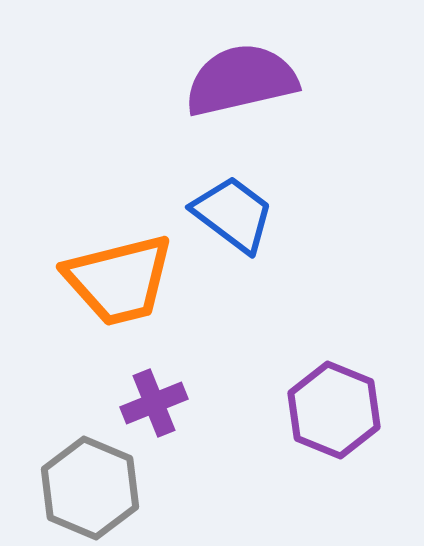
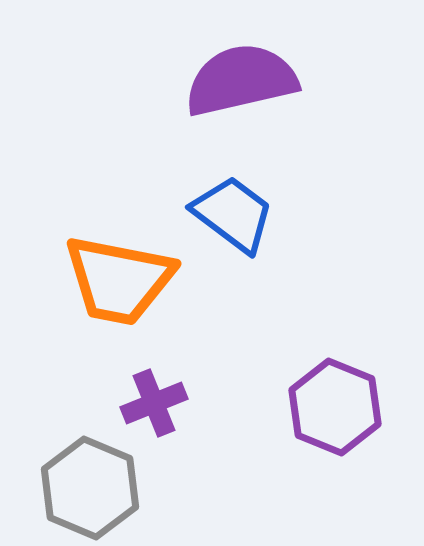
orange trapezoid: rotated 25 degrees clockwise
purple hexagon: moved 1 px right, 3 px up
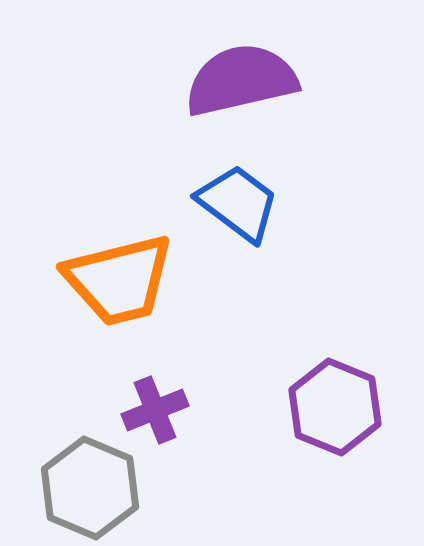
blue trapezoid: moved 5 px right, 11 px up
orange trapezoid: rotated 25 degrees counterclockwise
purple cross: moved 1 px right, 7 px down
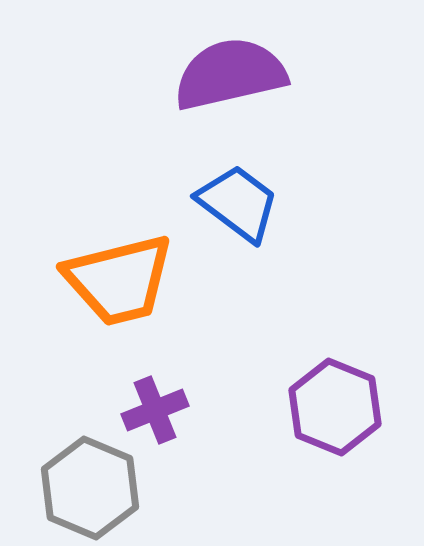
purple semicircle: moved 11 px left, 6 px up
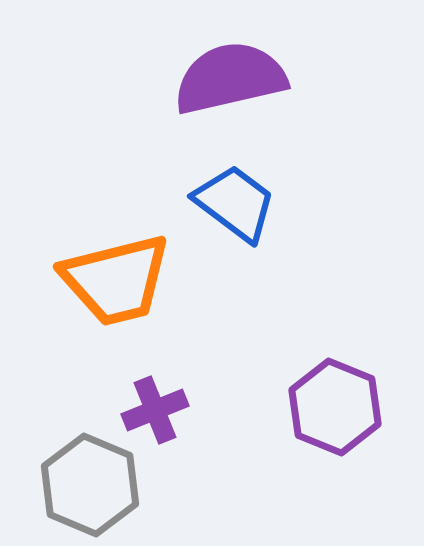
purple semicircle: moved 4 px down
blue trapezoid: moved 3 px left
orange trapezoid: moved 3 px left
gray hexagon: moved 3 px up
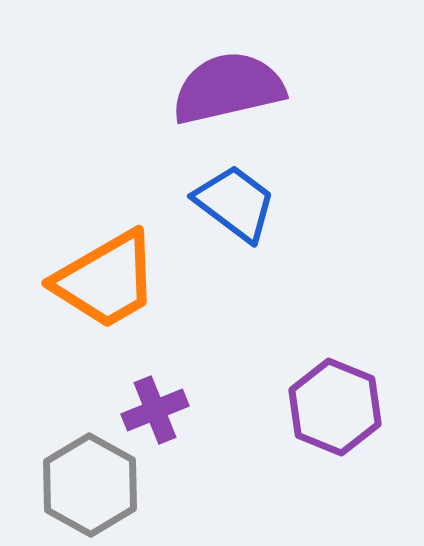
purple semicircle: moved 2 px left, 10 px down
orange trapezoid: moved 10 px left; rotated 16 degrees counterclockwise
gray hexagon: rotated 6 degrees clockwise
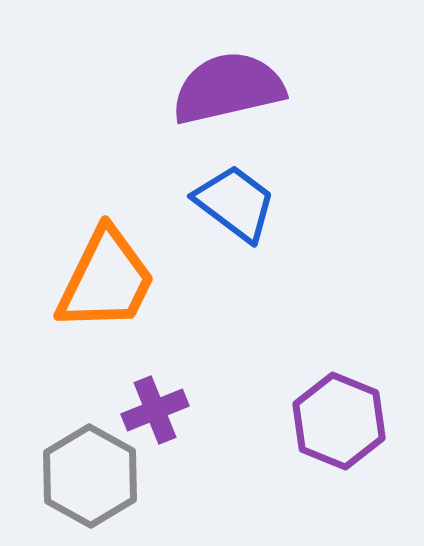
orange trapezoid: rotated 34 degrees counterclockwise
purple hexagon: moved 4 px right, 14 px down
gray hexagon: moved 9 px up
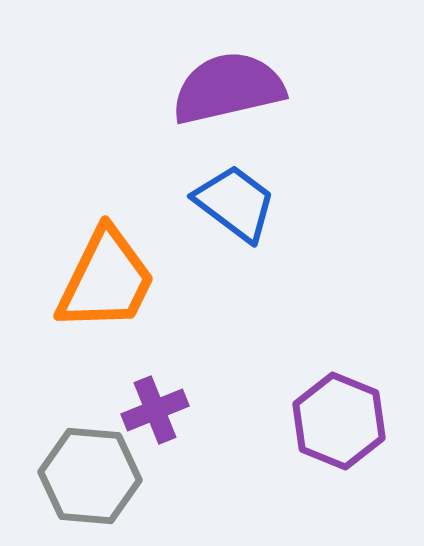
gray hexagon: rotated 24 degrees counterclockwise
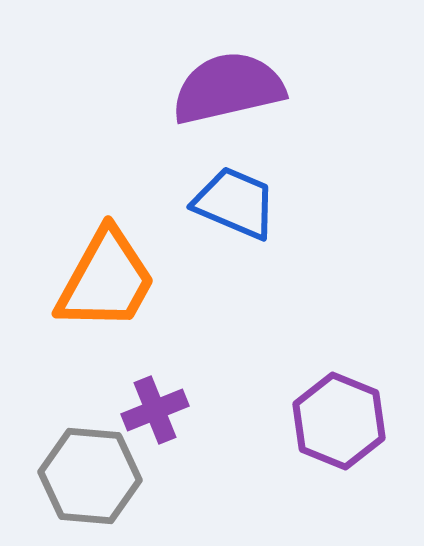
blue trapezoid: rotated 14 degrees counterclockwise
orange trapezoid: rotated 3 degrees clockwise
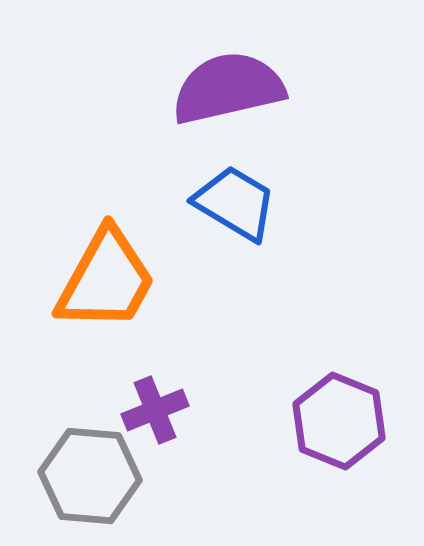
blue trapezoid: rotated 8 degrees clockwise
